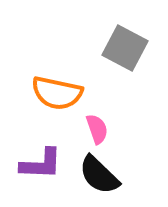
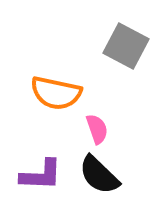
gray square: moved 1 px right, 2 px up
orange semicircle: moved 1 px left
purple L-shape: moved 11 px down
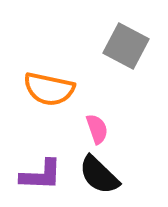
orange semicircle: moved 7 px left, 4 px up
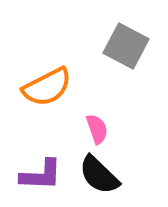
orange semicircle: moved 2 px left, 2 px up; rotated 39 degrees counterclockwise
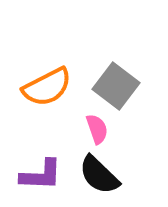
gray square: moved 10 px left, 40 px down; rotated 9 degrees clockwise
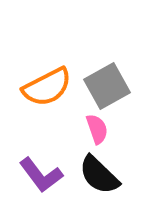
gray square: moved 9 px left; rotated 24 degrees clockwise
purple L-shape: rotated 51 degrees clockwise
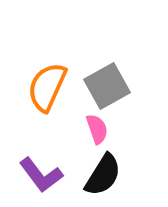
orange semicircle: rotated 141 degrees clockwise
black semicircle: moved 4 px right; rotated 102 degrees counterclockwise
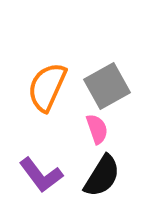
black semicircle: moved 1 px left, 1 px down
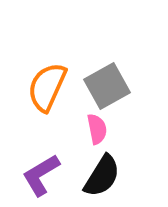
pink semicircle: rotated 8 degrees clockwise
purple L-shape: rotated 96 degrees clockwise
